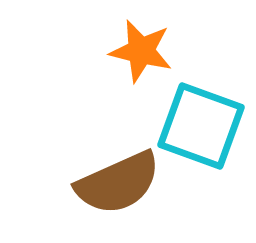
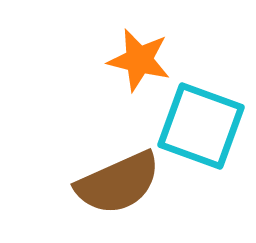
orange star: moved 2 px left, 9 px down
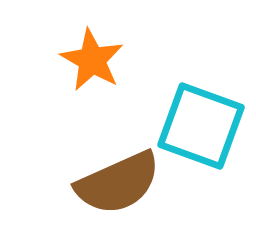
orange star: moved 47 px left; rotated 16 degrees clockwise
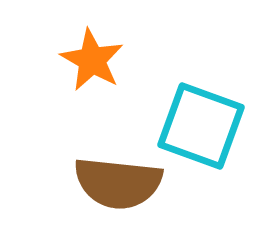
brown semicircle: rotated 30 degrees clockwise
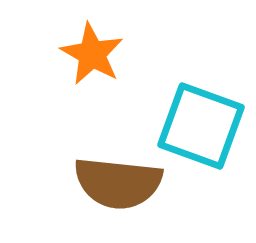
orange star: moved 6 px up
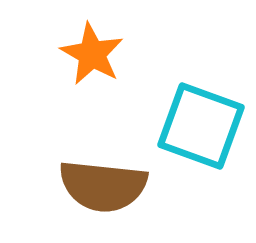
brown semicircle: moved 15 px left, 3 px down
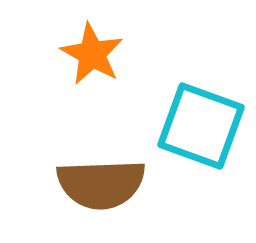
brown semicircle: moved 2 px left, 2 px up; rotated 8 degrees counterclockwise
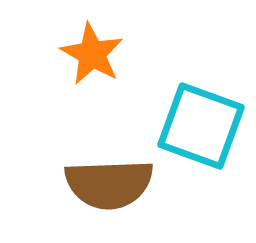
brown semicircle: moved 8 px right
